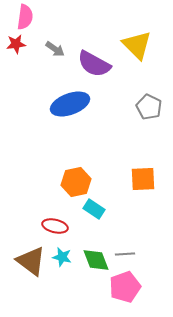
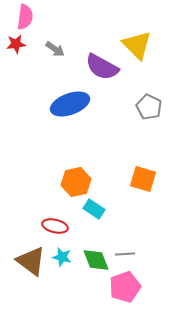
purple semicircle: moved 8 px right, 3 px down
orange square: rotated 20 degrees clockwise
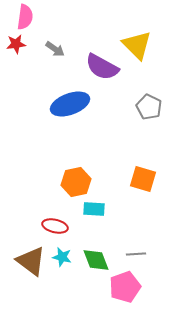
cyan rectangle: rotated 30 degrees counterclockwise
gray line: moved 11 px right
